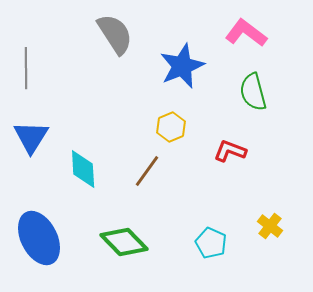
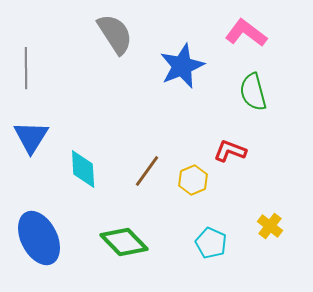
yellow hexagon: moved 22 px right, 53 px down
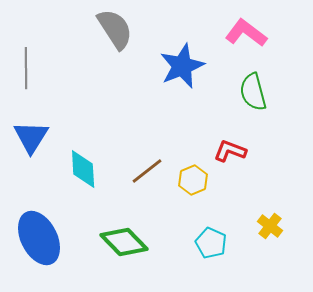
gray semicircle: moved 5 px up
brown line: rotated 16 degrees clockwise
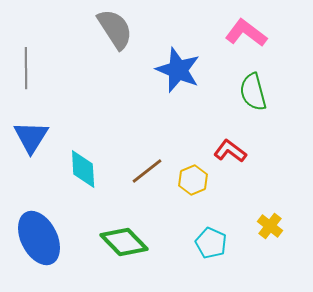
blue star: moved 4 px left, 4 px down; rotated 27 degrees counterclockwise
red L-shape: rotated 16 degrees clockwise
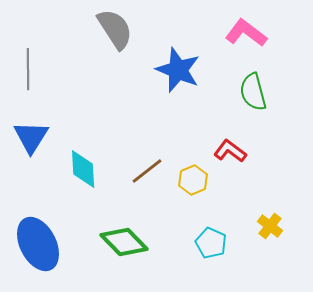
gray line: moved 2 px right, 1 px down
blue ellipse: moved 1 px left, 6 px down
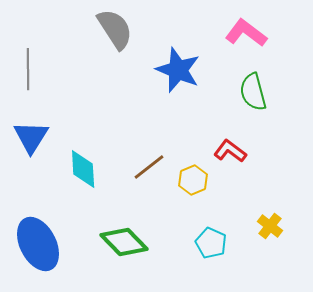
brown line: moved 2 px right, 4 px up
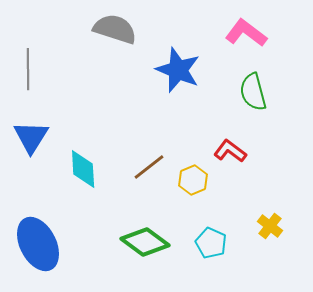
gray semicircle: rotated 39 degrees counterclockwise
green diamond: moved 21 px right; rotated 9 degrees counterclockwise
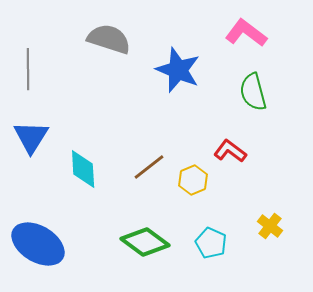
gray semicircle: moved 6 px left, 10 px down
blue ellipse: rotated 32 degrees counterclockwise
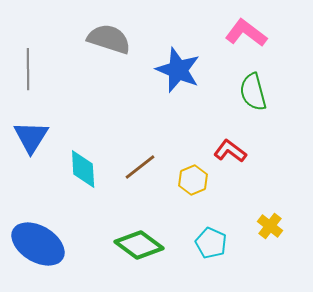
brown line: moved 9 px left
green diamond: moved 6 px left, 3 px down
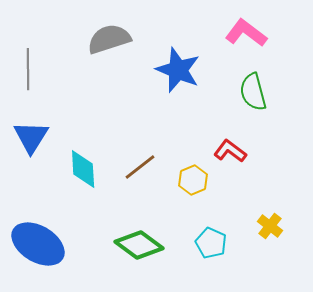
gray semicircle: rotated 36 degrees counterclockwise
